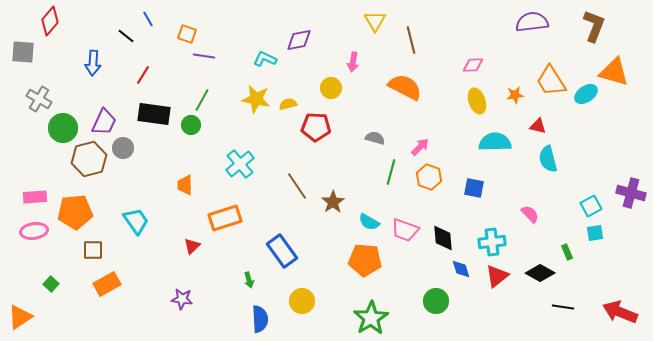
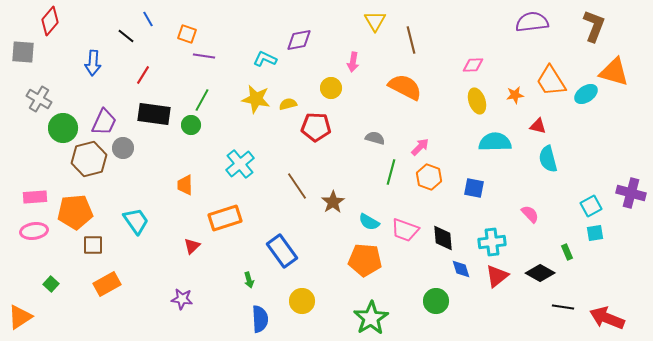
brown square at (93, 250): moved 5 px up
red arrow at (620, 312): moved 13 px left, 6 px down
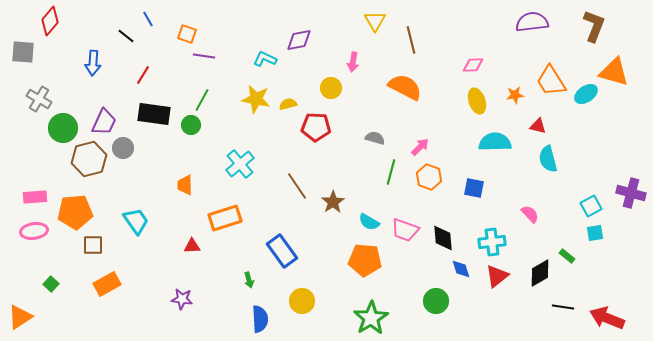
red triangle at (192, 246): rotated 42 degrees clockwise
green rectangle at (567, 252): moved 4 px down; rotated 28 degrees counterclockwise
black diamond at (540, 273): rotated 60 degrees counterclockwise
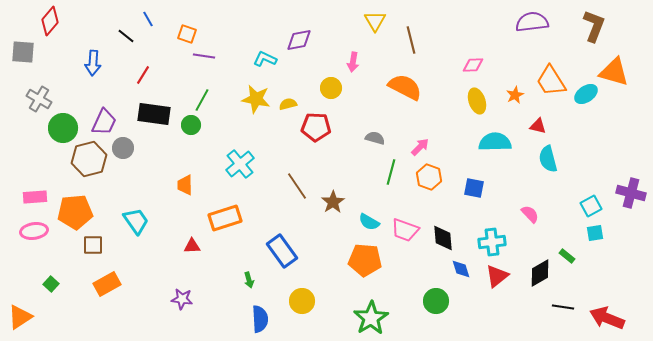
orange star at (515, 95): rotated 18 degrees counterclockwise
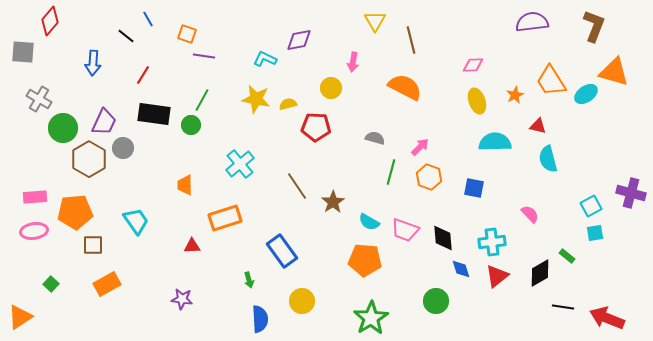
brown hexagon at (89, 159): rotated 16 degrees counterclockwise
